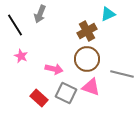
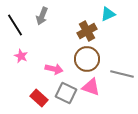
gray arrow: moved 2 px right, 2 px down
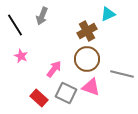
pink arrow: rotated 66 degrees counterclockwise
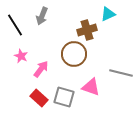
brown cross: moved 1 px up; rotated 12 degrees clockwise
brown circle: moved 13 px left, 5 px up
pink arrow: moved 13 px left
gray line: moved 1 px left, 1 px up
gray square: moved 2 px left, 4 px down; rotated 10 degrees counterclockwise
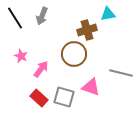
cyan triangle: rotated 14 degrees clockwise
black line: moved 7 px up
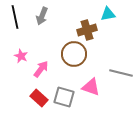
black line: moved 1 px up; rotated 20 degrees clockwise
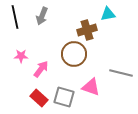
pink star: rotated 24 degrees counterclockwise
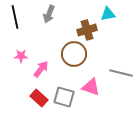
gray arrow: moved 7 px right, 2 px up
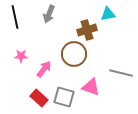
pink arrow: moved 3 px right
